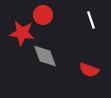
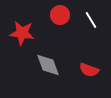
red circle: moved 17 px right
white line: rotated 12 degrees counterclockwise
gray diamond: moved 3 px right, 9 px down
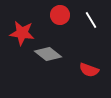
gray diamond: moved 11 px up; rotated 32 degrees counterclockwise
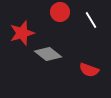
red circle: moved 3 px up
red star: rotated 25 degrees counterclockwise
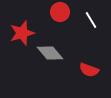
gray diamond: moved 2 px right, 1 px up; rotated 12 degrees clockwise
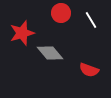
red circle: moved 1 px right, 1 px down
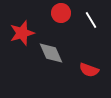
gray diamond: moved 1 px right; rotated 16 degrees clockwise
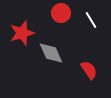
red semicircle: rotated 144 degrees counterclockwise
